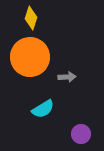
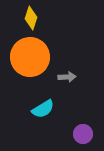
purple circle: moved 2 px right
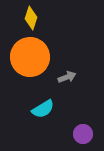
gray arrow: rotated 18 degrees counterclockwise
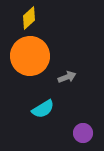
yellow diamond: moved 2 px left; rotated 30 degrees clockwise
orange circle: moved 1 px up
purple circle: moved 1 px up
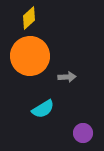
gray arrow: rotated 18 degrees clockwise
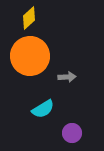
purple circle: moved 11 px left
